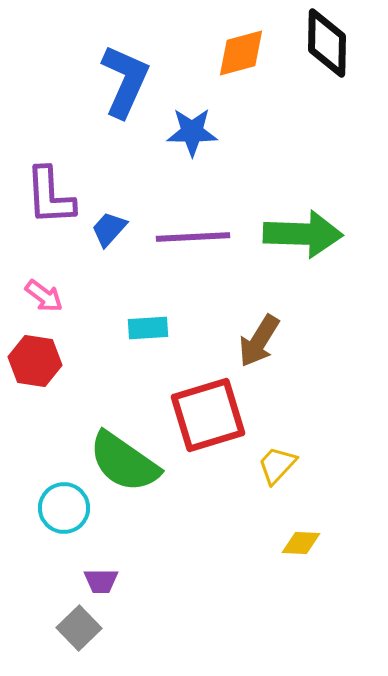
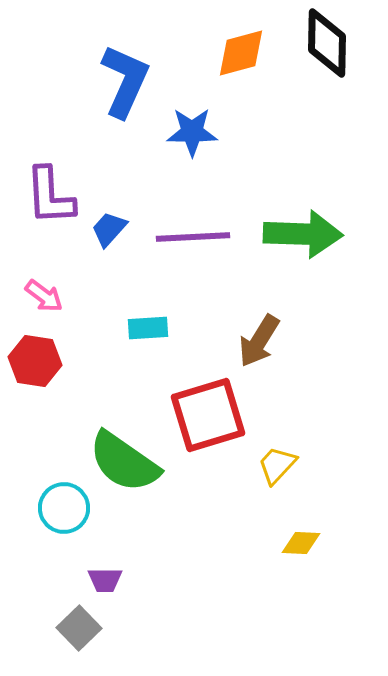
purple trapezoid: moved 4 px right, 1 px up
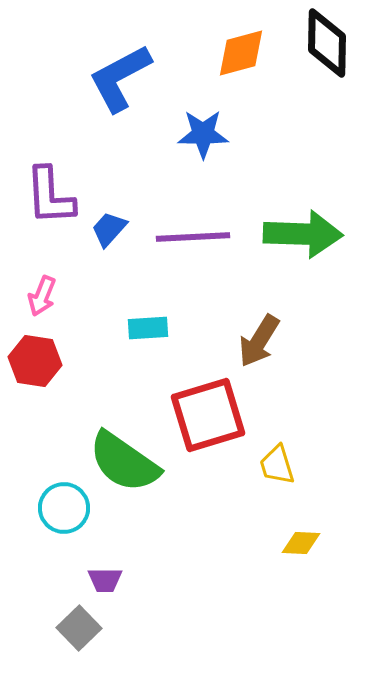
blue L-shape: moved 5 px left, 3 px up; rotated 142 degrees counterclockwise
blue star: moved 11 px right, 2 px down
pink arrow: moved 2 px left; rotated 75 degrees clockwise
yellow trapezoid: rotated 60 degrees counterclockwise
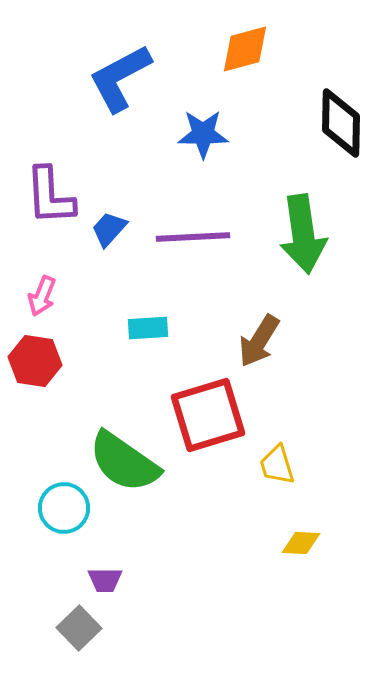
black diamond: moved 14 px right, 80 px down
orange diamond: moved 4 px right, 4 px up
green arrow: rotated 80 degrees clockwise
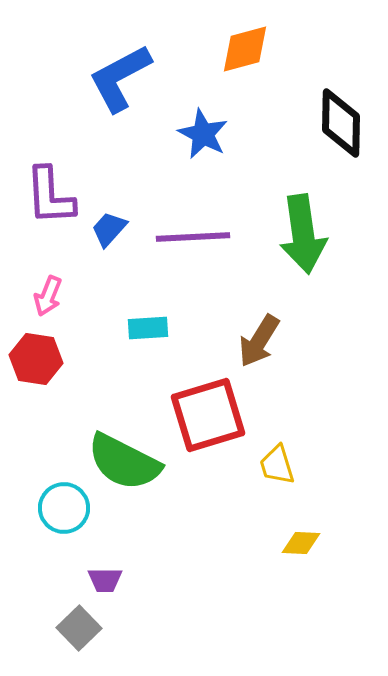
blue star: rotated 27 degrees clockwise
pink arrow: moved 6 px right
red hexagon: moved 1 px right, 2 px up
green semicircle: rotated 8 degrees counterclockwise
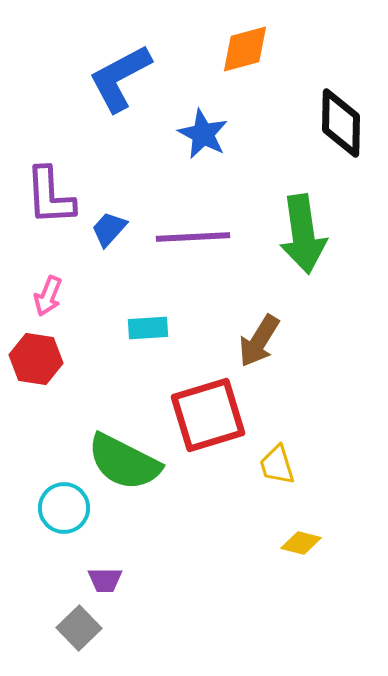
yellow diamond: rotated 12 degrees clockwise
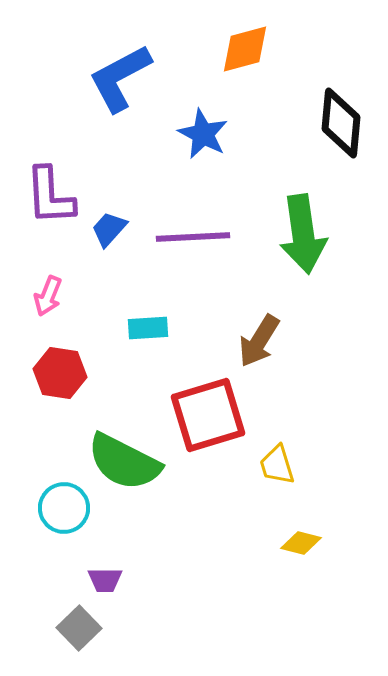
black diamond: rotated 4 degrees clockwise
red hexagon: moved 24 px right, 14 px down
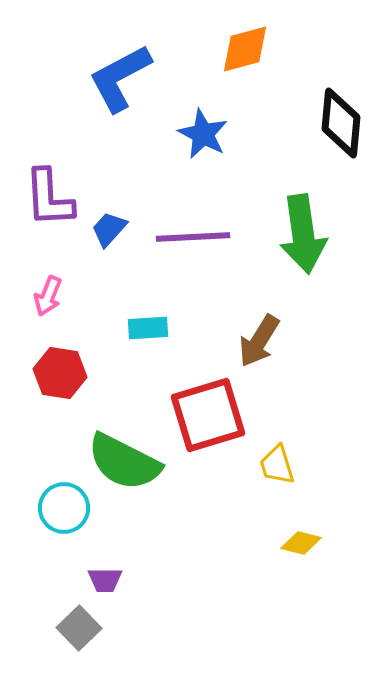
purple L-shape: moved 1 px left, 2 px down
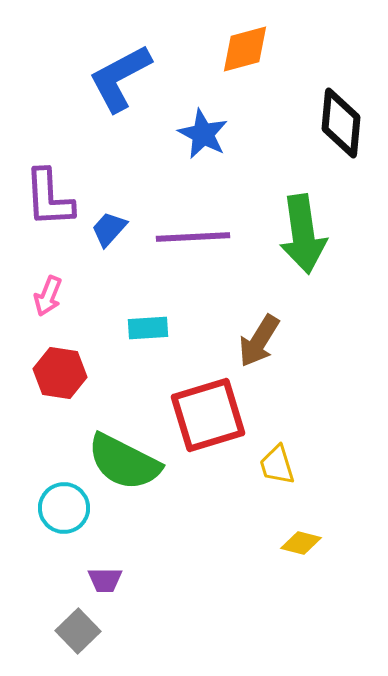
gray square: moved 1 px left, 3 px down
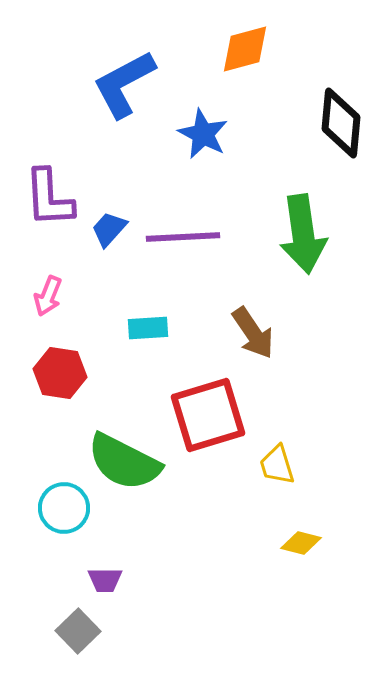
blue L-shape: moved 4 px right, 6 px down
purple line: moved 10 px left
brown arrow: moved 6 px left, 8 px up; rotated 66 degrees counterclockwise
